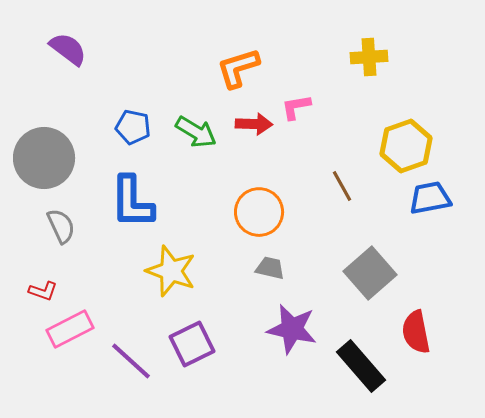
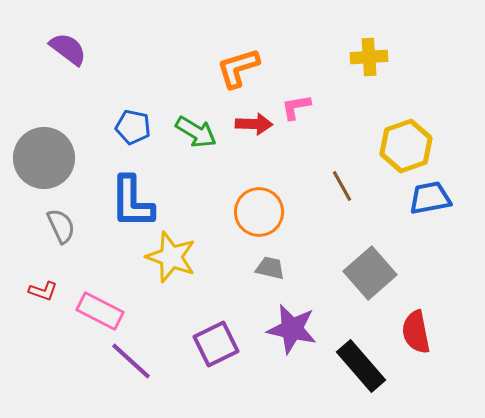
yellow star: moved 14 px up
pink rectangle: moved 30 px right, 18 px up; rotated 54 degrees clockwise
purple square: moved 24 px right
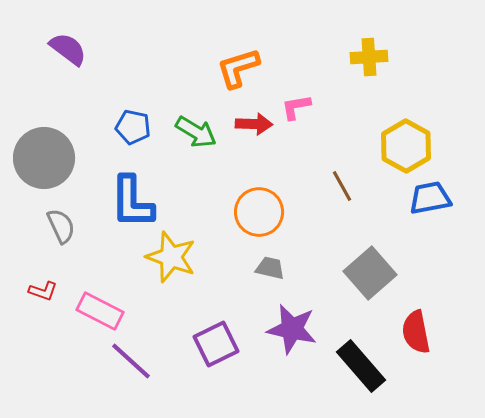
yellow hexagon: rotated 12 degrees counterclockwise
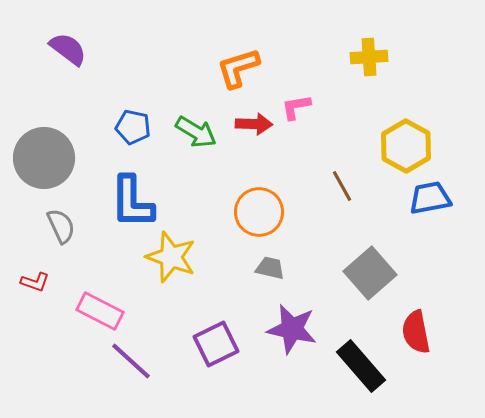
red L-shape: moved 8 px left, 9 px up
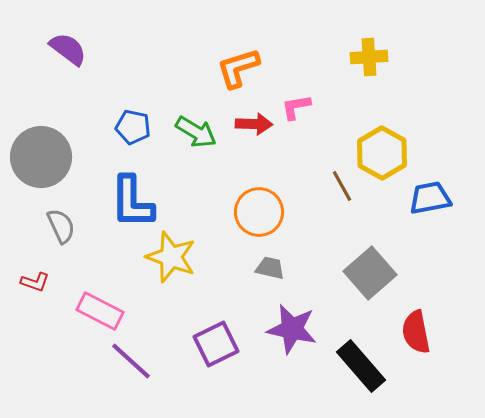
yellow hexagon: moved 24 px left, 7 px down
gray circle: moved 3 px left, 1 px up
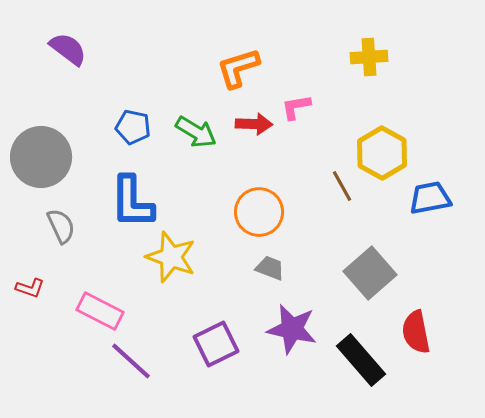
gray trapezoid: rotated 8 degrees clockwise
red L-shape: moved 5 px left, 6 px down
black rectangle: moved 6 px up
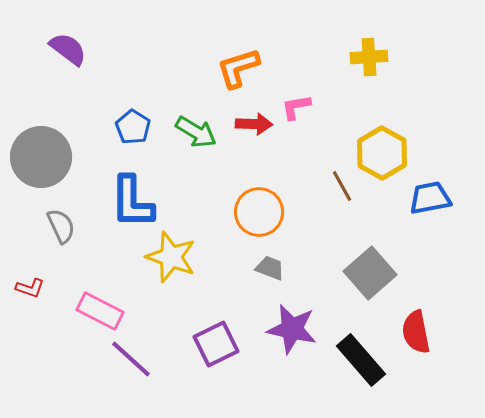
blue pentagon: rotated 20 degrees clockwise
purple line: moved 2 px up
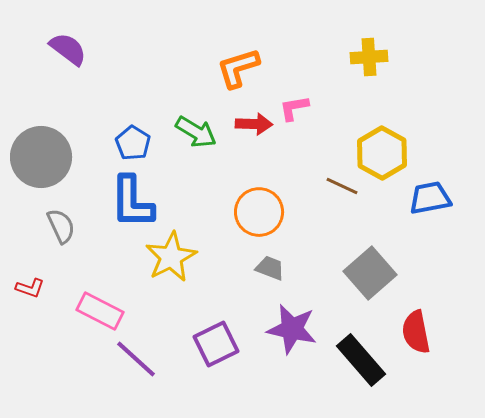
pink L-shape: moved 2 px left, 1 px down
blue pentagon: moved 16 px down
brown line: rotated 36 degrees counterclockwise
yellow star: rotated 24 degrees clockwise
purple line: moved 5 px right
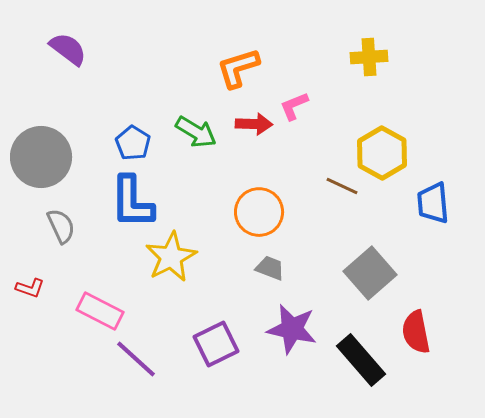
pink L-shape: moved 2 px up; rotated 12 degrees counterclockwise
blue trapezoid: moved 3 px right, 5 px down; rotated 84 degrees counterclockwise
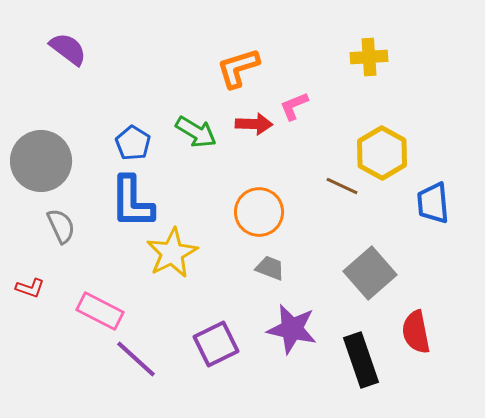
gray circle: moved 4 px down
yellow star: moved 1 px right, 4 px up
black rectangle: rotated 22 degrees clockwise
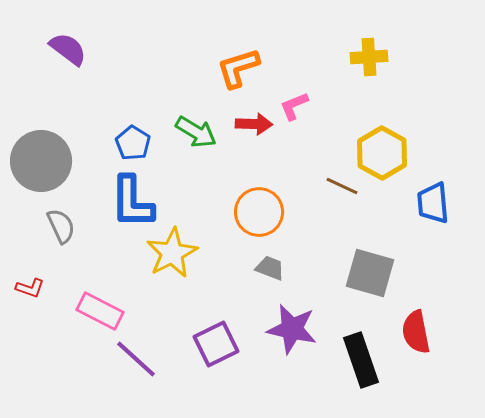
gray square: rotated 33 degrees counterclockwise
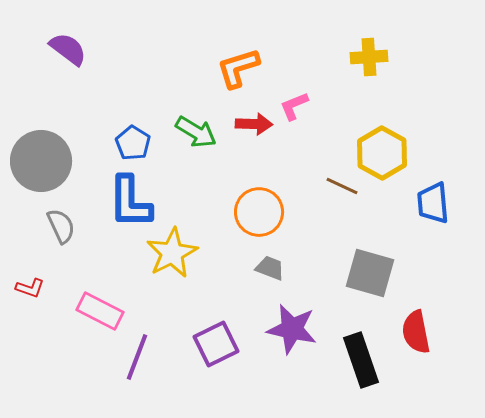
blue L-shape: moved 2 px left
purple line: moved 1 px right, 2 px up; rotated 69 degrees clockwise
